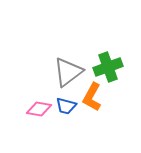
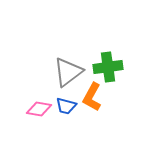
green cross: rotated 12 degrees clockwise
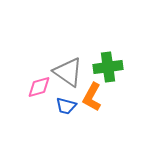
gray triangle: rotated 48 degrees counterclockwise
pink diamond: moved 22 px up; rotated 25 degrees counterclockwise
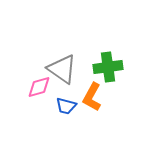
gray triangle: moved 6 px left, 3 px up
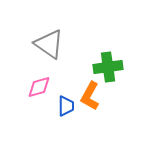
gray triangle: moved 13 px left, 25 px up
orange L-shape: moved 2 px left, 1 px up
blue trapezoid: rotated 105 degrees counterclockwise
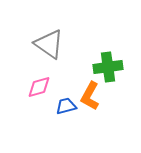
blue trapezoid: rotated 105 degrees counterclockwise
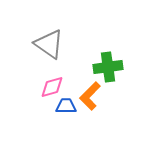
pink diamond: moved 13 px right
orange L-shape: rotated 16 degrees clockwise
blue trapezoid: rotated 15 degrees clockwise
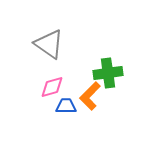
green cross: moved 6 px down
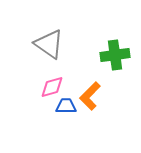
green cross: moved 7 px right, 18 px up
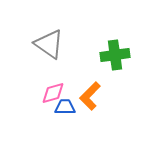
pink diamond: moved 1 px right, 6 px down
blue trapezoid: moved 1 px left, 1 px down
